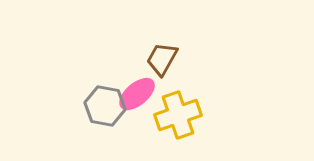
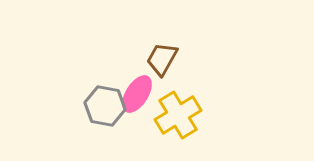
pink ellipse: rotated 18 degrees counterclockwise
yellow cross: rotated 12 degrees counterclockwise
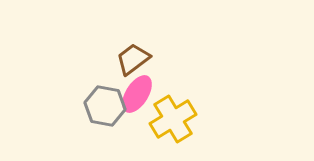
brown trapezoid: moved 29 px left; rotated 24 degrees clockwise
yellow cross: moved 5 px left, 4 px down
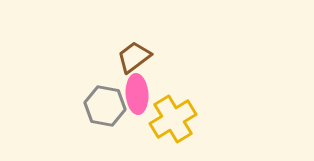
brown trapezoid: moved 1 px right, 2 px up
pink ellipse: rotated 36 degrees counterclockwise
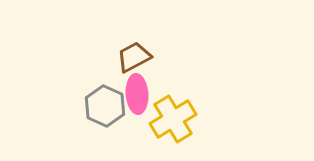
brown trapezoid: rotated 9 degrees clockwise
gray hexagon: rotated 15 degrees clockwise
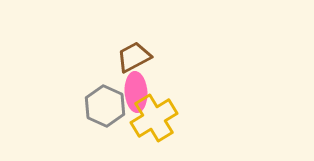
pink ellipse: moved 1 px left, 2 px up
yellow cross: moved 19 px left, 1 px up
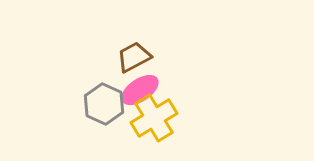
pink ellipse: moved 4 px right, 2 px up; rotated 60 degrees clockwise
gray hexagon: moved 1 px left, 2 px up
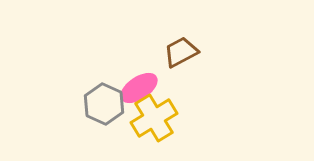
brown trapezoid: moved 47 px right, 5 px up
pink ellipse: moved 1 px left, 2 px up
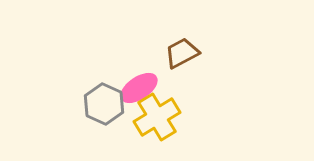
brown trapezoid: moved 1 px right, 1 px down
yellow cross: moved 3 px right, 1 px up
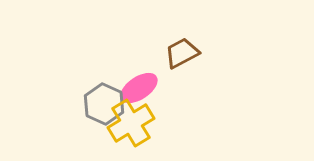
yellow cross: moved 26 px left, 6 px down
